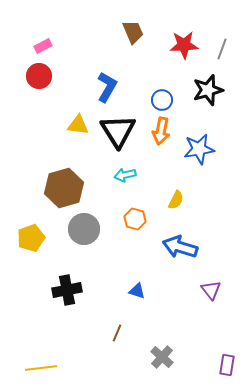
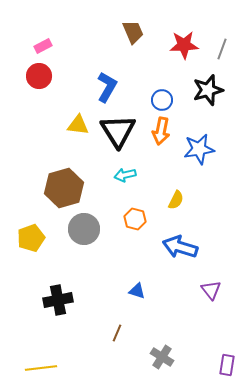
black cross: moved 9 px left, 10 px down
gray cross: rotated 10 degrees counterclockwise
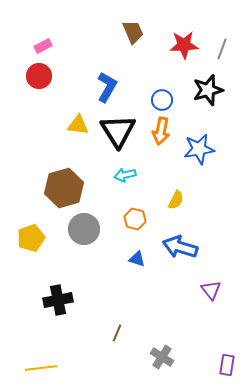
blue triangle: moved 32 px up
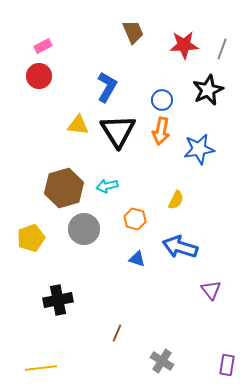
black star: rotated 8 degrees counterclockwise
cyan arrow: moved 18 px left, 11 px down
gray cross: moved 4 px down
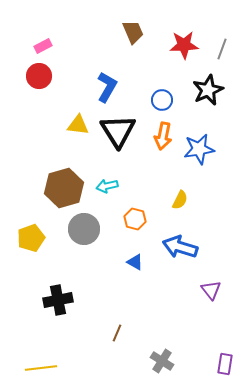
orange arrow: moved 2 px right, 5 px down
yellow semicircle: moved 4 px right
blue triangle: moved 2 px left, 3 px down; rotated 12 degrees clockwise
purple rectangle: moved 2 px left, 1 px up
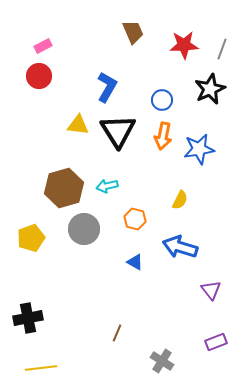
black star: moved 2 px right, 1 px up
black cross: moved 30 px left, 18 px down
purple rectangle: moved 9 px left, 22 px up; rotated 60 degrees clockwise
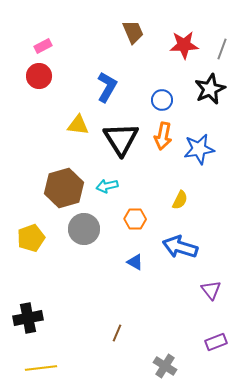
black triangle: moved 3 px right, 8 px down
orange hexagon: rotated 15 degrees counterclockwise
gray cross: moved 3 px right, 5 px down
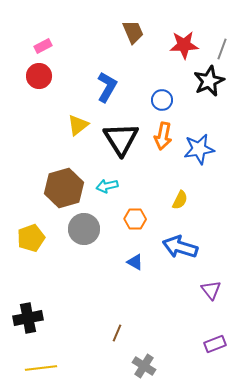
black star: moved 1 px left, 8 px up
yellow triangle: rotated 45 degrees counterclockwise
purple rectangle: moved 1 px left, 2 px down
gray cross: moved 21 px left
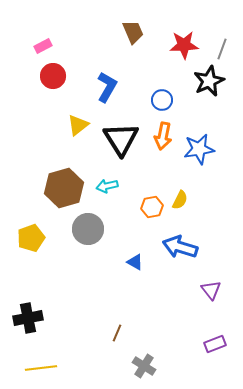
red circle: moved 14 px right
orange hexagon: moved 17 px right, 12 px up; rotated 10 degrees counterclockwise
gray circle: moved 4 px right
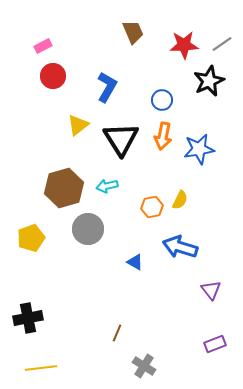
gray line: moved 5 px up; rotated 35 degrees clockwise
